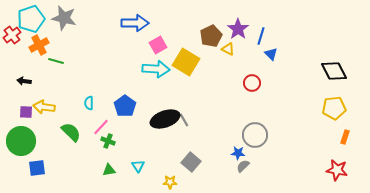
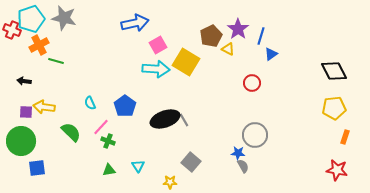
blue arrow: rotated 12 degrees counterclockwise
red cross: moved 5 px up; rotated 30 degrees counterclockwise
blue triangle: rotated 40 degrees clockwise
cyan semicircle: moved 1 px right; rotated 24 degrees counterclockwise
gray semicircle: rotated 104 degrees clockwise
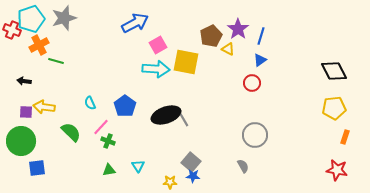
gray star: rotated 30 degrees counterclockwise
blue arrow: rotated 16 degrees counterclockwise
blue triangle: moved 11 px left, 6 px down
yellow square: rotated 20 degrees counterclockwise
black ellipse: moved 1 px right, 4 px up
blue star: moved 45 px left, 23 px down
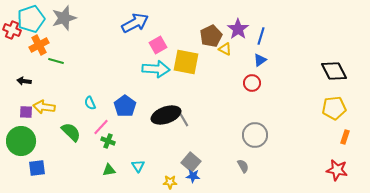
yellow triangle: moved 3 px left
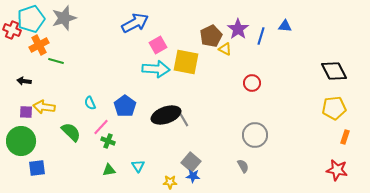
blue triangle: moved 25 px right, 34 px up; rotated 40 degrees clockwise
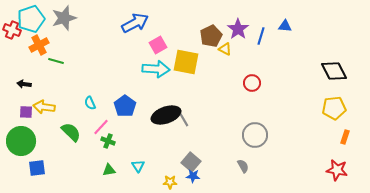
black arrow: moved 3 px down
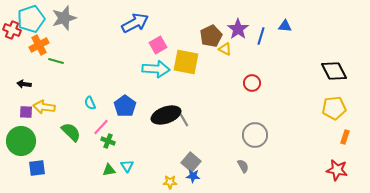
cyan triangle: moved 11 px left
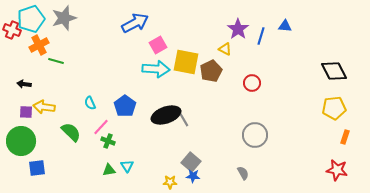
brown pentagon: moved 35 px down
gray semicircle: moved 7 px down
